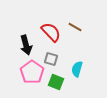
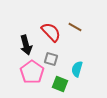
green square: moved 4 px right, 2 px down
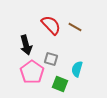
red semicircle: moved 7 px up
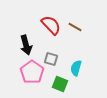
cyan semicircle: moved 1 px left, 1 px up
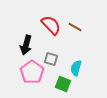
black arrow: rotated 30 degrees clockwise
green square: moved 3 px right
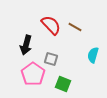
cyan semicircle: moved 17 px right, 13 px up
pink pentagon: moved 1 px right, 2 px down
